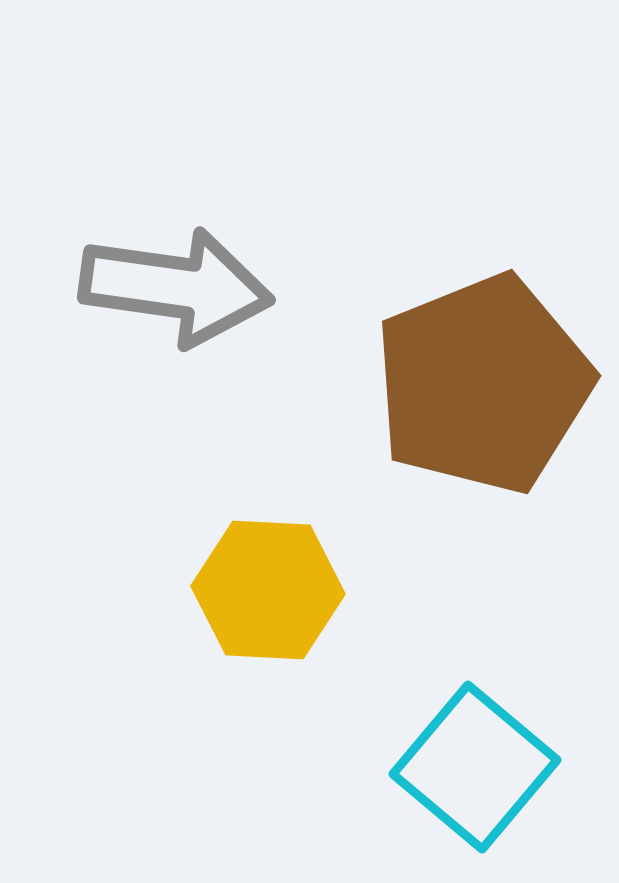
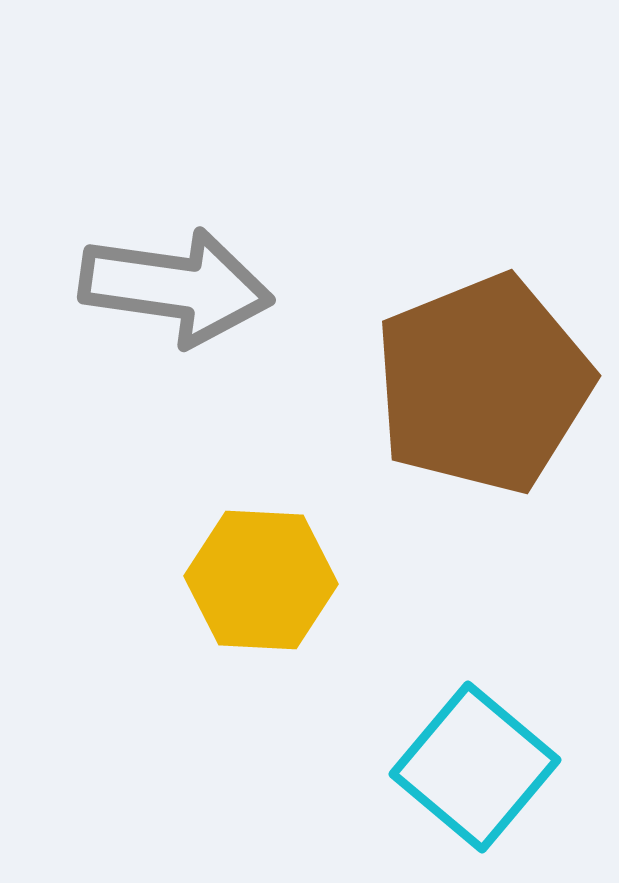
yellow hexagon: moved 7 px left, 10 px up
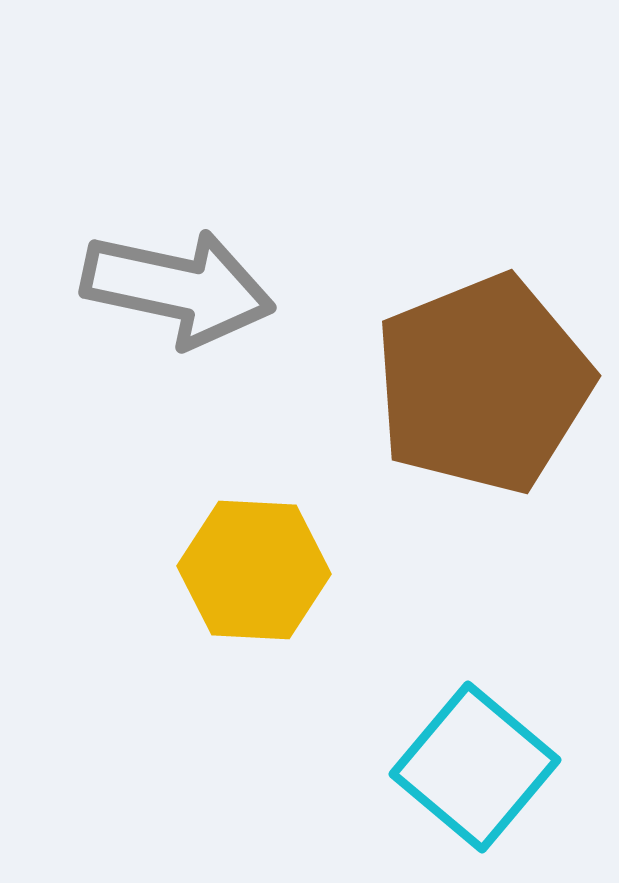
gray arrow: moved 2 px right, 1 px down; rotated 4 degrees clockwise
yellow hexagon: moved 7 px left, 10 px up
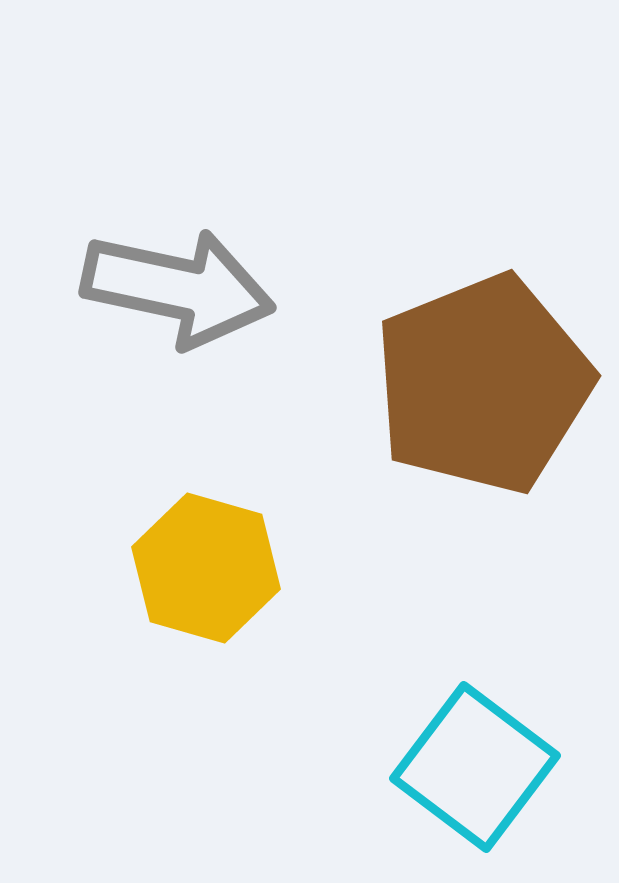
yellow hexagon: moved 48 px left, 2 px up; rotated 13 degrees clockwise
cyan square: rotated 3 degrees counterclockwise
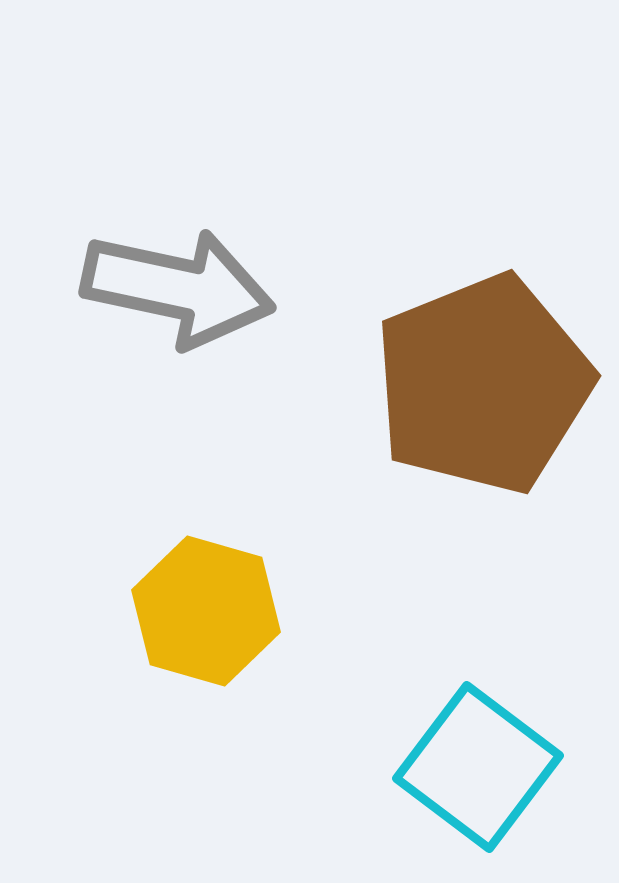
yellow hexagon: moved 43 px down
cyan square: moved 3 px right
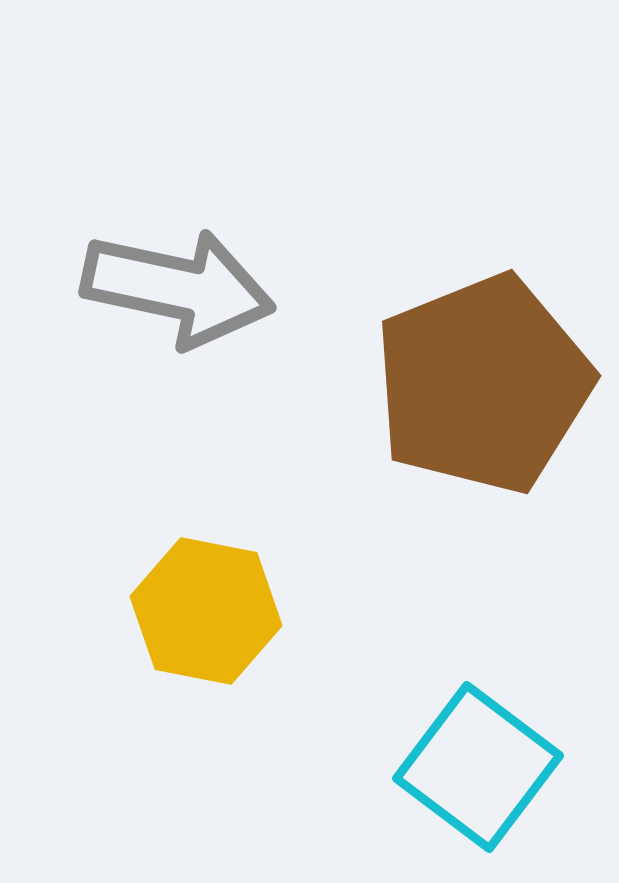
yellow hexagon: rotated 5 degrees counterclockwise
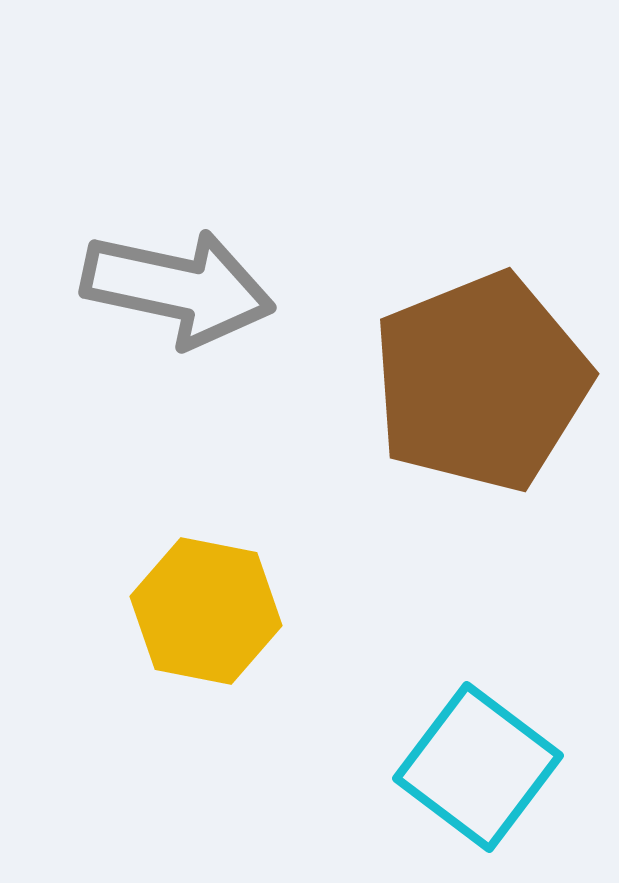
brown pentagon: moved 2 px left, 2 px up
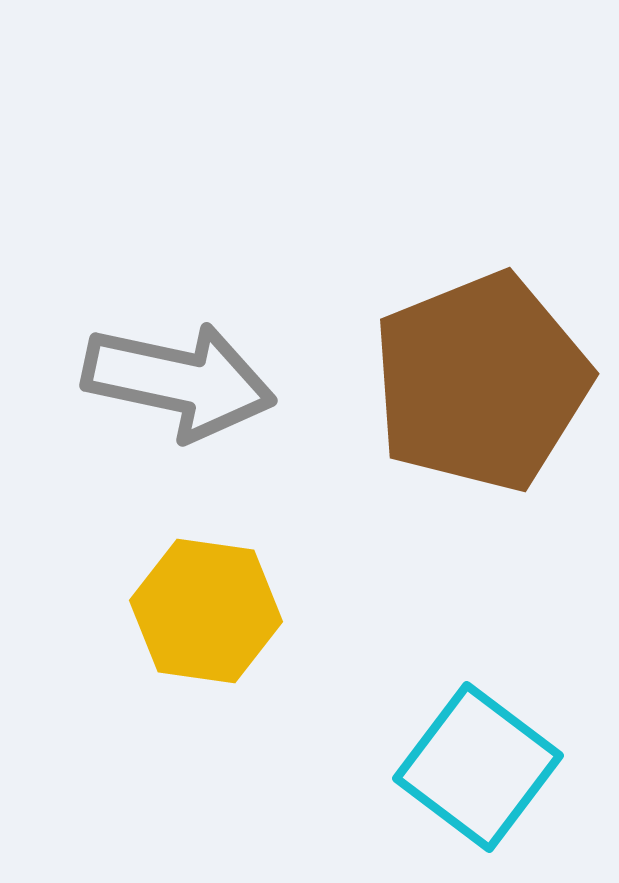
gray arrow: moved 1 px right, 93 px down
yellow hexagon: rotated 3 degrees counterclockwise
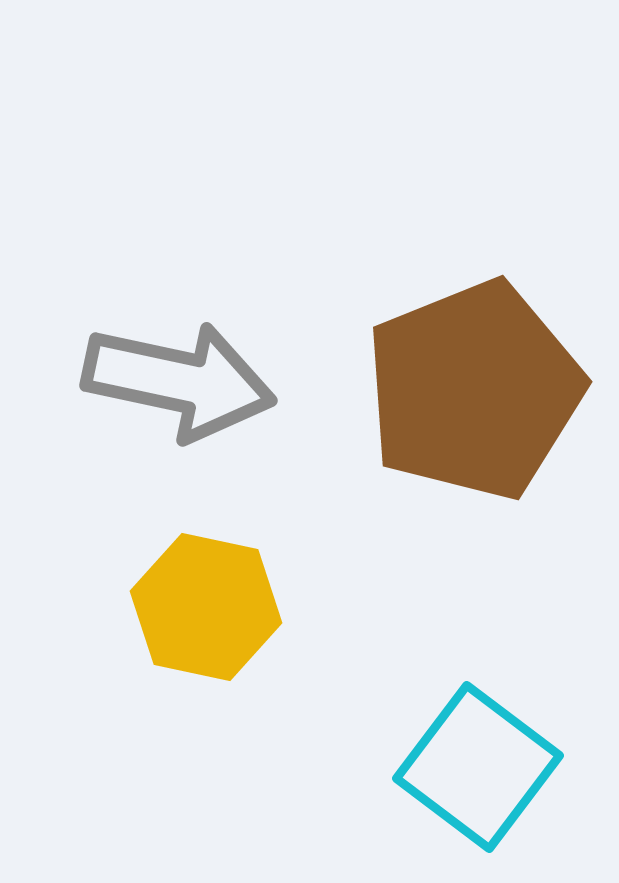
brown pentagon: moved 7 px left, 8 px down
yellow hexagon: moved 4 px up; rotated 4 degrees clockwise
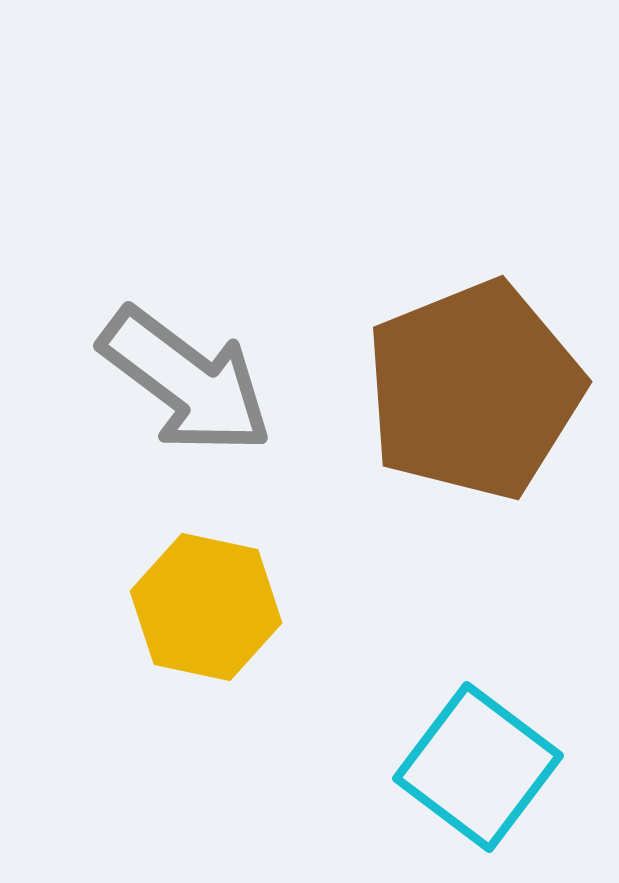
gray arrow: moved 7 px right; rotated 25 degrees clockwise
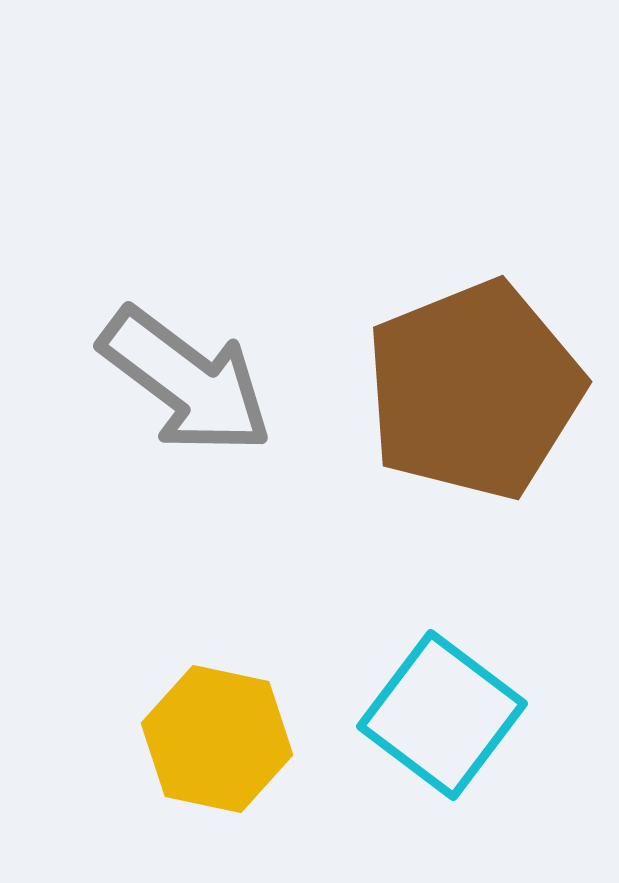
yellow hexagon: moved 11 px right, 132 px down
cyan square: moved 36 px left, 52 px up
